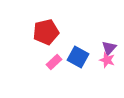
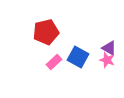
purple triangle: rotated 42 degrees counterclockwise
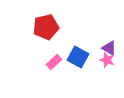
red pentagon: moved 5 px up
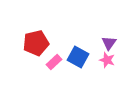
red pentagon: moved 10 px left, 16 px down
purple triangle: moved 5 px up; rotated 35 degrees clockwise
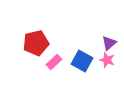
purple triangle: rotated 14 degrees clockwise
blue square: moved 4 px right, 4 px down
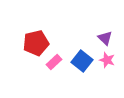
purple triangle: moved 4 px left, 5 px up; rotated 35 degrees counterclockwise
blue square: rotated 10 degrees clockwise
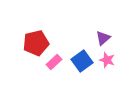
purple triangle: moved 2 px left; rotated 35 degrees clockwise
blue square: rotated 15 degrees clockwise
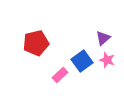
pink rectangle: moved 6 px right, 13 px down
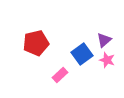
purple triangle: moved 1 px right, 2 px down
blue square: moved 7 px up
